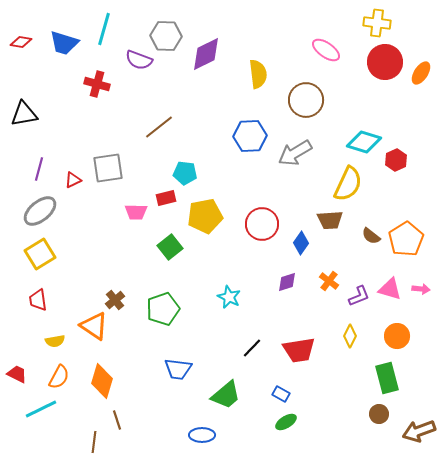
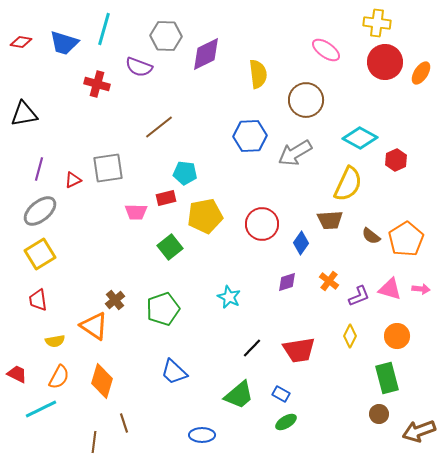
purple semicircle at (139, 60): moved 7 px down
cyan diamond at (364, 142): moved 4 px left, 4 px up; rotated 12 degrees clockwise
blue trapezoid at (178, 369): moved 4 px left, 3 px down; rotated 36 degrees clockwise
green trapezoid at (226, 395): moved 13 px right
brown line at (117, 420): moved 7 px right, 3 px down
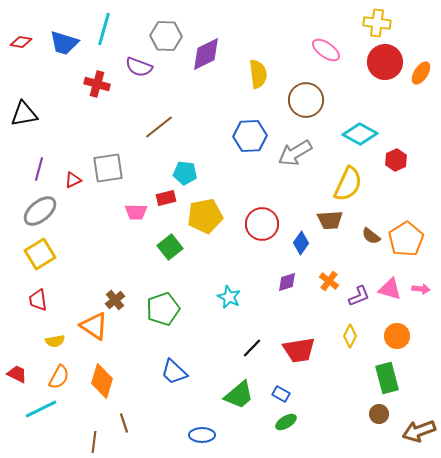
cyan diamond at (360, 138): moved 4 px up
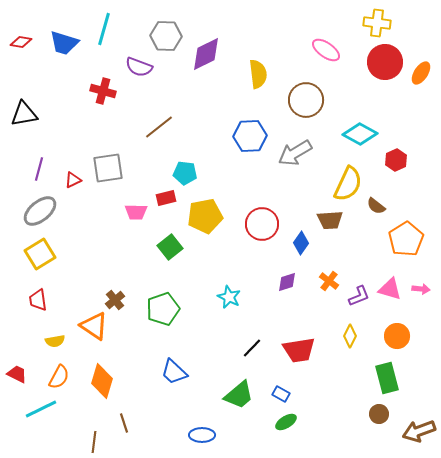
red cross at (97, 84): moved 6 px right, 7 px down
brown semicircle at (371, 236): moved 5 px right, 30 px up
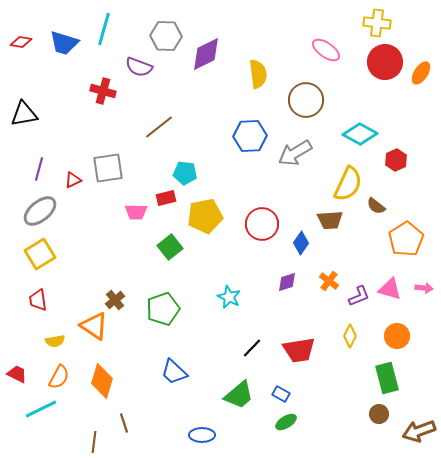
pink arrow at (421, 289): moved 3 px right, 1 px up
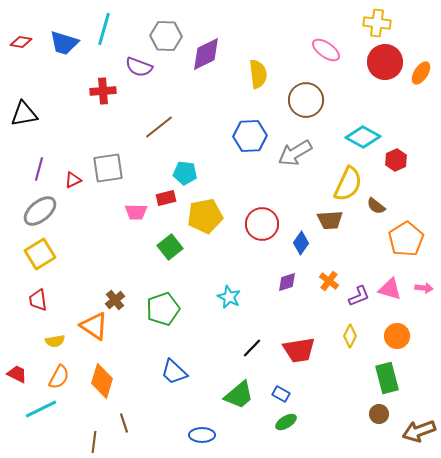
red cross at (103, 91): rotated 20 degrees counterclockwise
cyan diamond at (360, 134): moved 3 px right, 3 px down
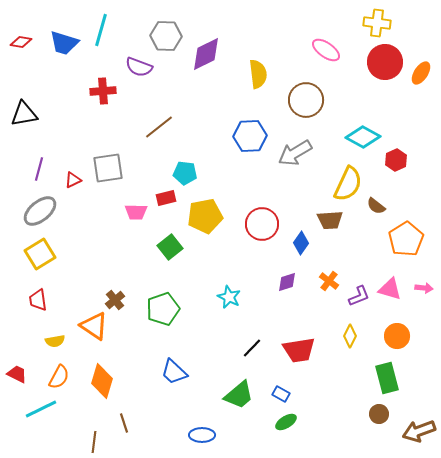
cyan line at (104, 29): moved 3 px left, 1 px down
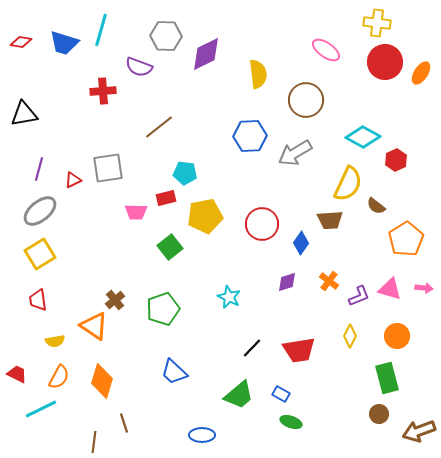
green ellipse at (286, 422): moved 5 px right; rotated 50 degrees clockwise
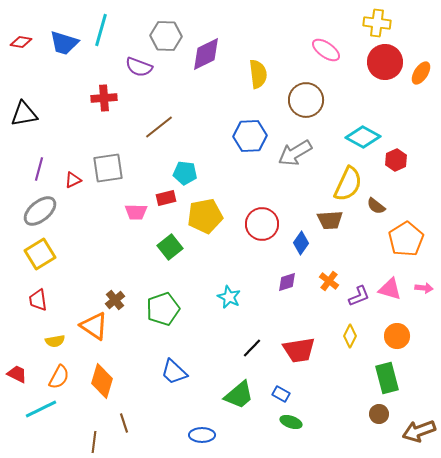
red cross at (103, 91): moved 1 px right, 7 px down
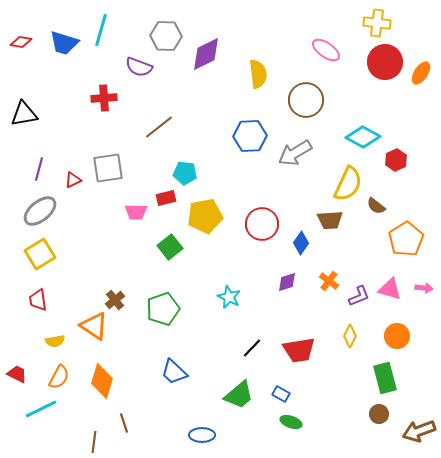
green rectangle at (387, 378): moved 2 px left
